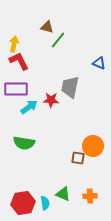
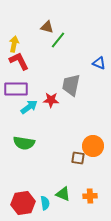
gray trapezoid: moved 1 px right, 2 px up
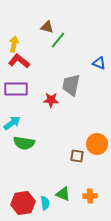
red L-shape: rotated 25 degrees counterclockwise
cyan arrow: moved 17 px left, 16 px down
orange circle: moved 4 px right, 2 px up
brown square: moved 1 px left, 2 px up
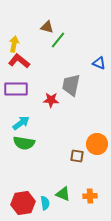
cyan arrow: moved 9 px right
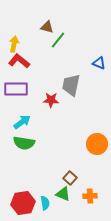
cyan arrow: moved 1 px right, 1 px up
brown square: moved 7 px left, 22 px down; rotated 32 degrees clockwise
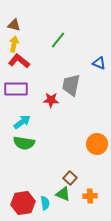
brown triangle: moved 33 px left, 2 px up
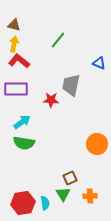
brown square: rotated 24 degrees clockwise
green triangle: rotated 35 degrees clockwise
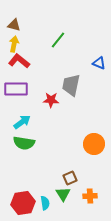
orange circle: moved 3 px left
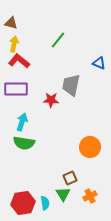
brown triangle: moved 3 px left, 2 px up
cyan arrow: rotated 36 degrees counterclockwise
orange circle: moved 4 px left, 3 px down
orange cross: rotated 24 degrees counterclockwise
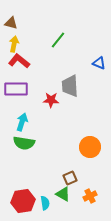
gray trapezoid: moved 1 px left, 1 px down; rotated 15 degrees counterclockwise
green triangle: rotated 28 degrees counterclockwise
red hexagon: moved 2 px up
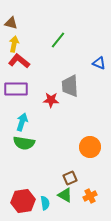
green triangle: moved 2 px right, 1 px down
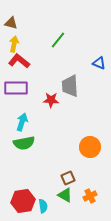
purple rectangle: moved 1 px up
green semicircle: rotated 20 degrees counterclockwise
brown square: moved 2 px left
cyan semicircle: moved 2 px left, 3 px down
